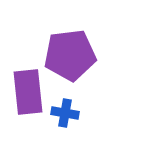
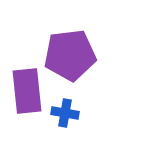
purple rectangle: moved 1 px left, 1 px up
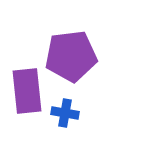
purple pentagon: moved 1 px right, 1 px down
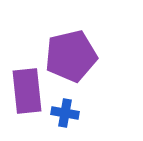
purple pentagon: rotated 6 degrees counterclockwise
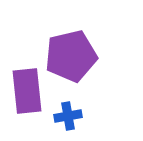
blue cross: moved 3 px right, 3 px down; rotated 20 degrees counterclockwise
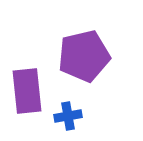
purple pentagon: moved 13 px right
